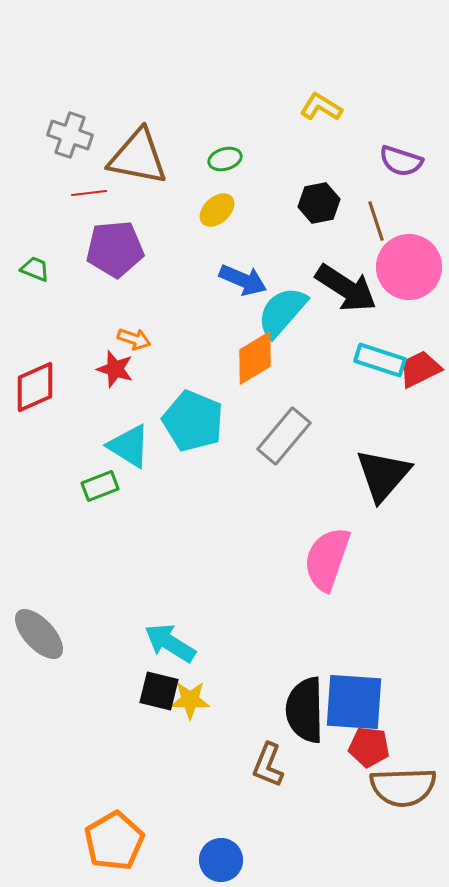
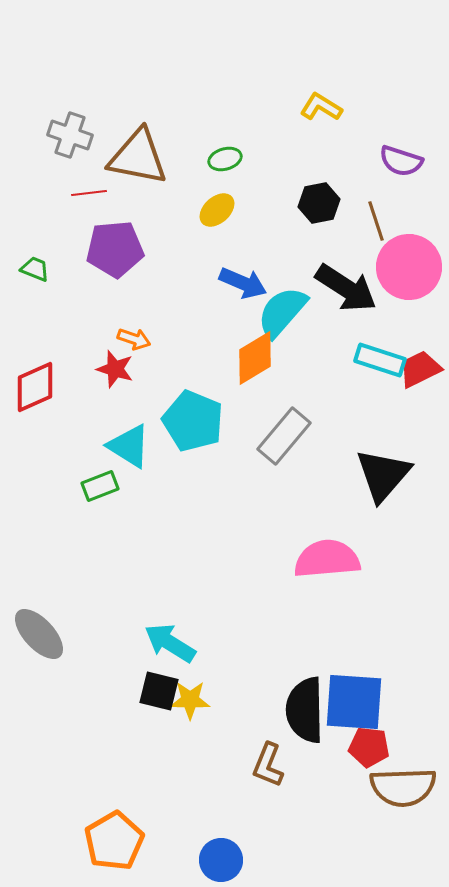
blue arrow: moved 3 px down
pink semicircle: rotated 66 degrees clockwise
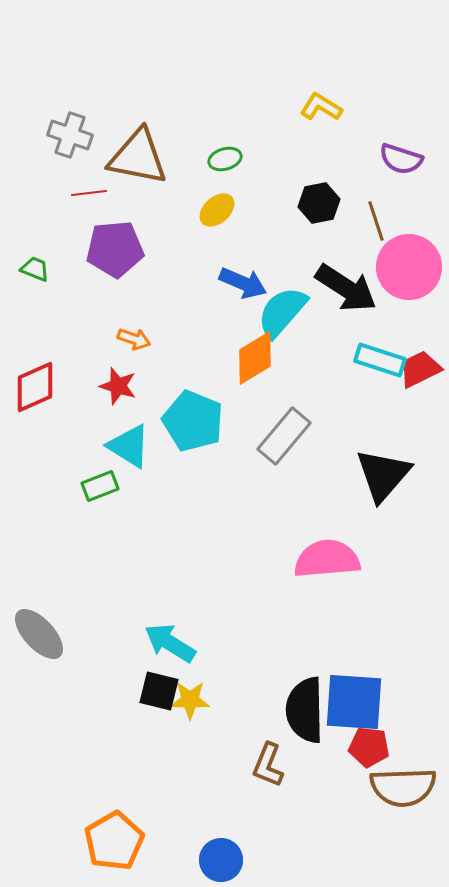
purple semicircle: moved 2 px up
red star: moved 3 px right, 17 px down
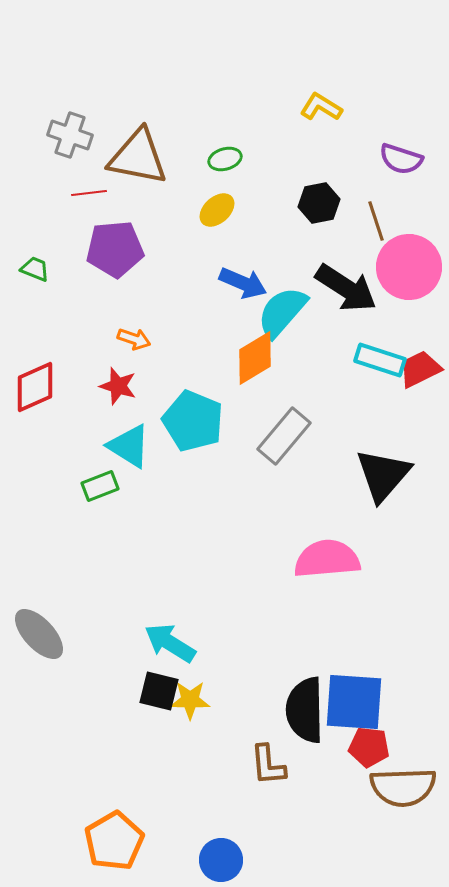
brown L-shape: rotated 27 degrees counterclockwise
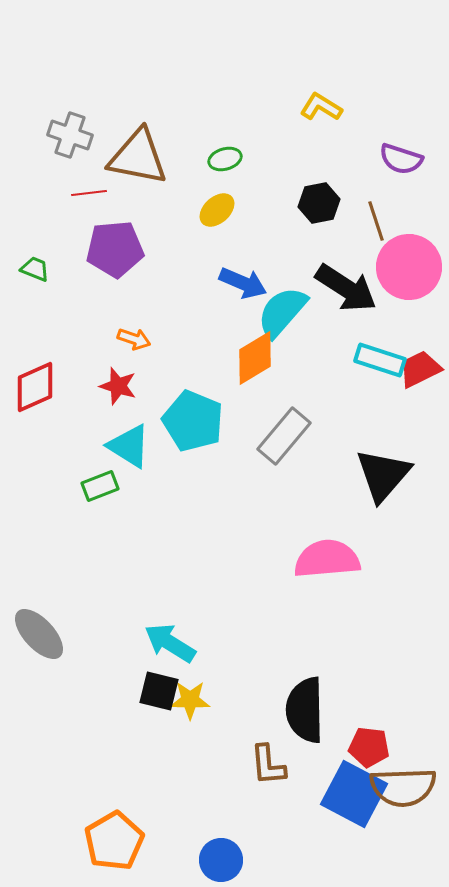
blue square: moved 92 px down; rotated 24 degrees clockwise
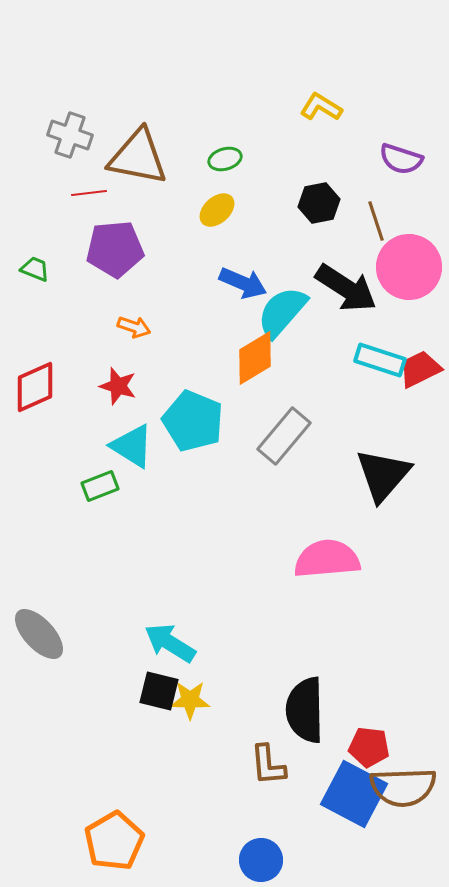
orange arrow: moved 12 px up
cyan triangle: moved 3 px right
blue circle: moved 40 px right
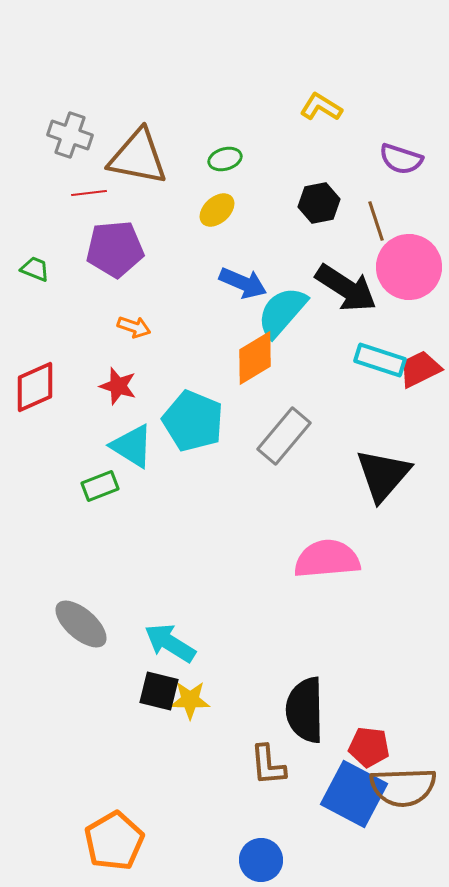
gray ellipse: moved 42 px right, 10 px up; rotated 6 degrees counterclockwise
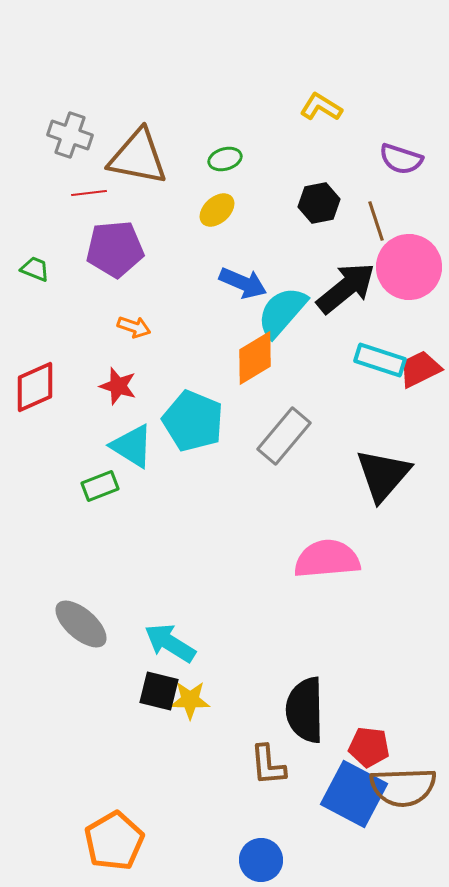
black arrow: rotated 72 degrees counterclockwise
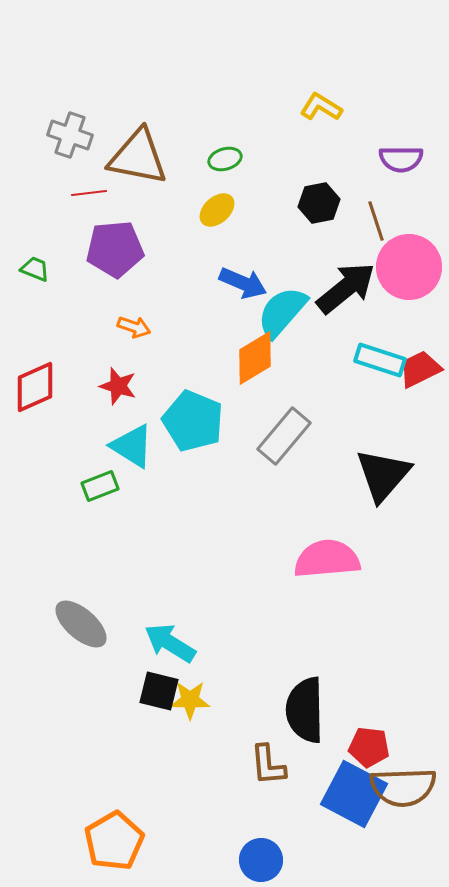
purple semicircle: rotated 18 degrees counterclockwise
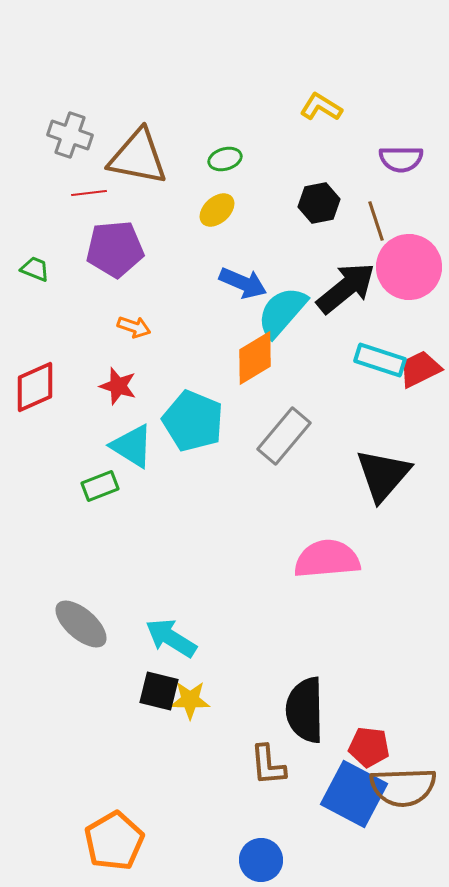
cyan arrow: moved 1 px right, 5 px up
